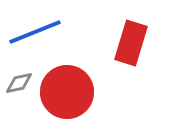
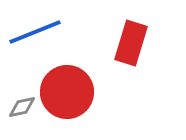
gray diamond: moved 3 px right, 24 px down
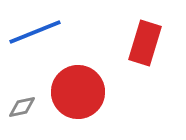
red rectangle: moved 14 px right
red circle: moved 11 px right
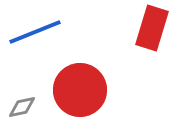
red rectangle: moved 7 px right, 15 px up
red circle: moved 2 px right, 2 px up
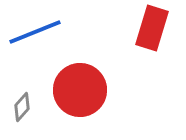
gray diamond: rotated 36 degrees counterclockwise
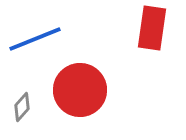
red rectangle: rotated 9 degrees counterclockwise
blue line: moved 7 px down
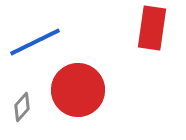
blue line: moved 3 px down; rotated 4 degrees counterclockwise
red circle: moved 2 px left
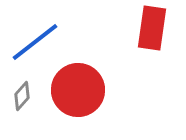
blue line: rotated 12 degrees counterclockwise
gray diamond: moved 11 px up
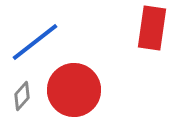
red circle: moved 4 px left
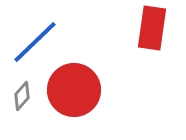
blue line: rotated 6 degrees counterclockwise
